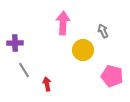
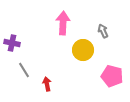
purple cross: moved 3 px left; rotated 14 degrees clockwise
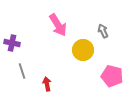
pink arrow: moved 5 px left, 2 px down; rotated 145 degrees clockwise
gray line: moved 2 px left, 1 px down; rotated 14 degrees clockwise
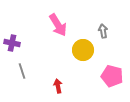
gray arrow: rotated 16 degrees clockwise
red arrow: moved 11 px right, 2 px down
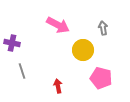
pink arrow: rotated 30 degrees counterclockwise
gray arrow: moved 3 px up
pink pentagon: moved 11 px left, 2 px down
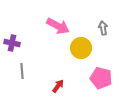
pink arrow: moved 1 px down
yellow circle: moved 2 px left, 2 px up
gray line: rotated 14 degrees clockwise
red arrow: rotated 48 degrees clockwise
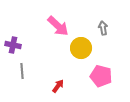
pink arrow: rotated 15 degrees clockwise
purple cross: moved 1 px right, 2 px down
pink pentagon: moved 2 px up
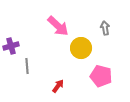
gray arrow: moved 2 px right
purple cross: moved 2 px left, 1 px down; rotated 28 degrees counterclockwise
gray line: moved 5 px right, 5 px up
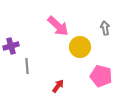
yellow circle: moved 1 px left, 1 px up
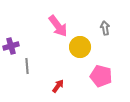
pink arrow: rotated 10 degrees clockwise
